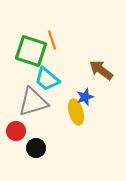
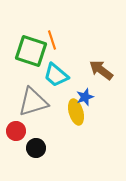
cyan trapezoid: moved 9 px right, 4 px up
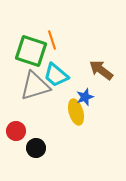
gray triangle: moved 2 px right, 16 px up
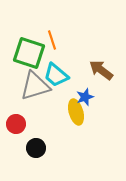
green square: moved 2 px left, 2 px down
red circle: moved 7 px up
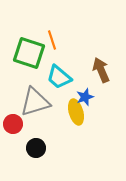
brown arrow: rotated 30 degrees clockwise
cyan trapezoid: moved 3 px right, 2 px down
gray triangle: moved 16 px down
red circle: moved 3 px left
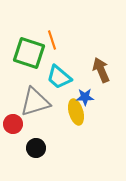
blue star: rotated 18 degrees clockwise
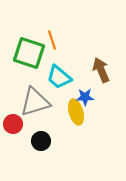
black circle: moved 5 px right, 7 px up
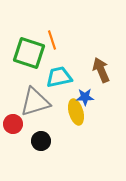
cyan trapezoid: rotated 128 degrees clockwise
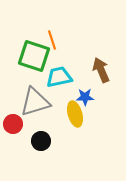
green square: moved 5 px right, 3 px down
yellow ellipse: moved 1 px left, 2 px down
